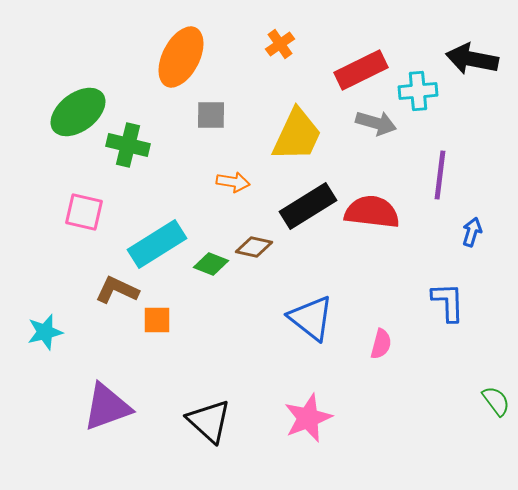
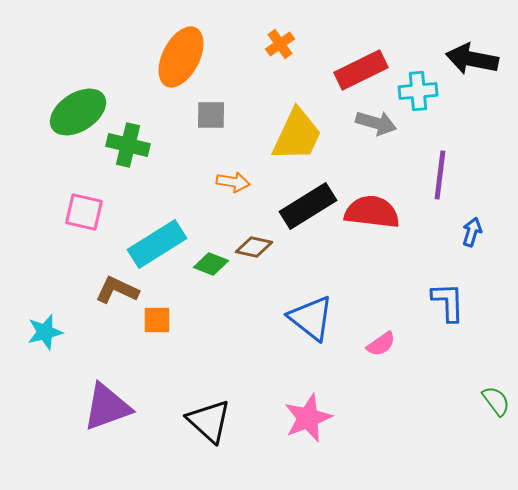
green ellipse: rotated 4 degrees clockwise
pink semicircle: rotated 40 degrees clockwise
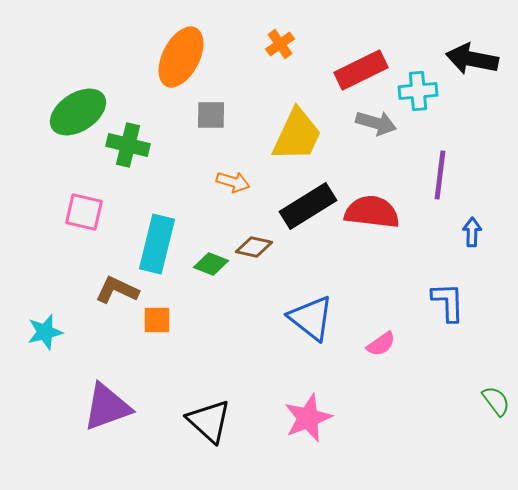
orange arrow: rotated 8 degrees clockwise
blue arrow: rotated 16 degrees counterclockwise
cyan rectangle: rotated 44 degrees counterclockwise
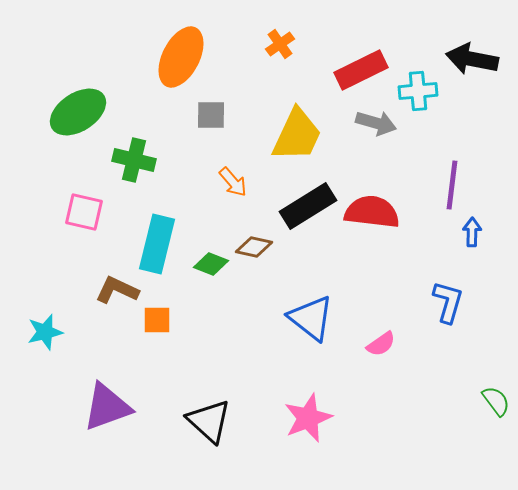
green cross: moved 6 px right, 15 px down
purple line: moved 12 px right, 10 px down
orange arrow: rotated 32 degrees clockwise
blue L-shape: rotated 18 degrees clockwise
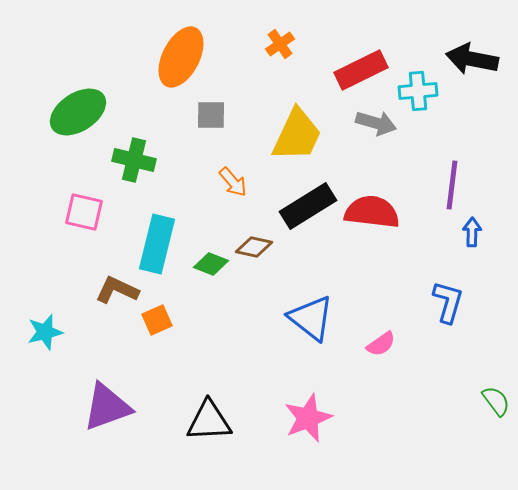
orange square: rotated 24 degrees counterclockwise
black triangle: rotated 45 degrees counterclockwise
